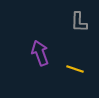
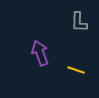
yellow line: moved 1 px right, 1 px down
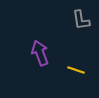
gray L-shape: moved 2 px right, 2 px up; rotated 10 degrees counterclockwise
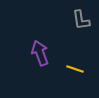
yellow line: moved 1 px left, 1 px up
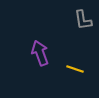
gray L-shape: moved 2 px right
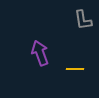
yellow line: rotated 18 degrees counterclockwise
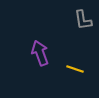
yellow line: rotated 18 degrees clockwise
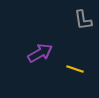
purple arrow: rotated 80 degrees clockwise
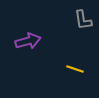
purple arrow: moved 12 px left, 12 px up; rotated 15 degrees clockwise
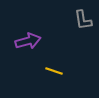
yellow line: moved 21 px left, 2 px down
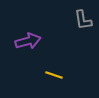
yellow line: moved 4 px down
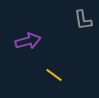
yellow line: rotated 18 degrees clockwise
